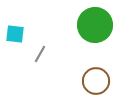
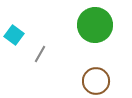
cyan square: moved 1 px left, 1 px down; rotated 30 degrees clockwise
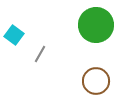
green circle: moved 1 px right
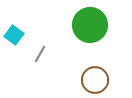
green circle: moved 6 px left
brown circle: moved 1 px left, 1 px up
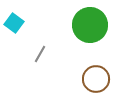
cyan square: moved 12 px up
brown circle: moved 1 px right, 1 px up
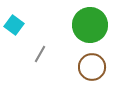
cyan square: moved 2 px down
brown circle: moved 4 px left, 12 px up
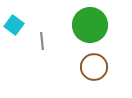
gray line: moved 2 px right, 13 px up; rotated 36 degrees counterclockwise
brown circle: moved 2 px right
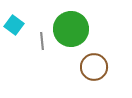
green circle: moved 19 px left, 4 px down
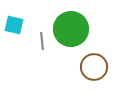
cyan square: rotated 24 degrees counterclockwise
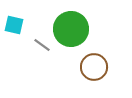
gray line: moved 4 px down; rotated 48 degrees counterclockwise
